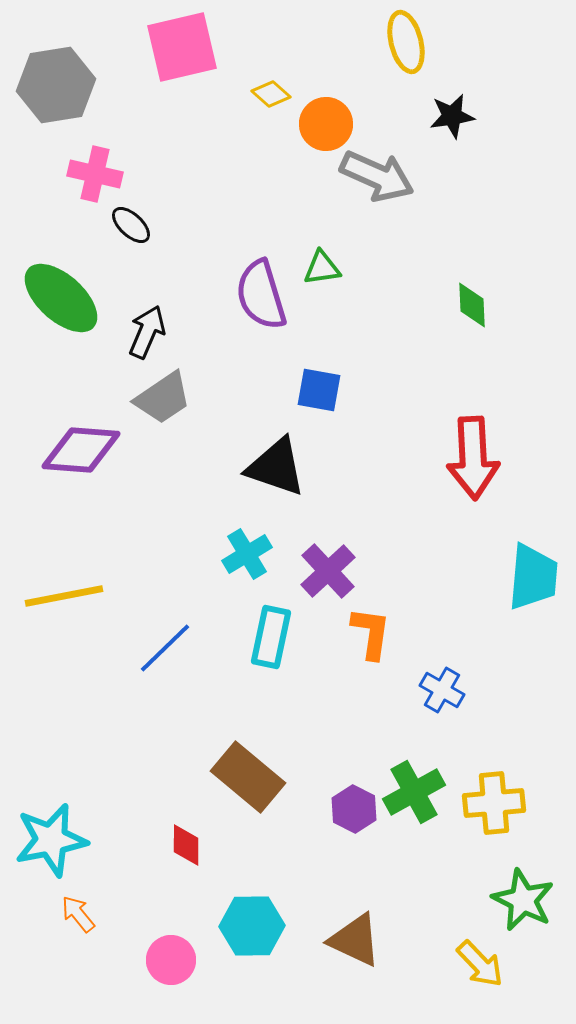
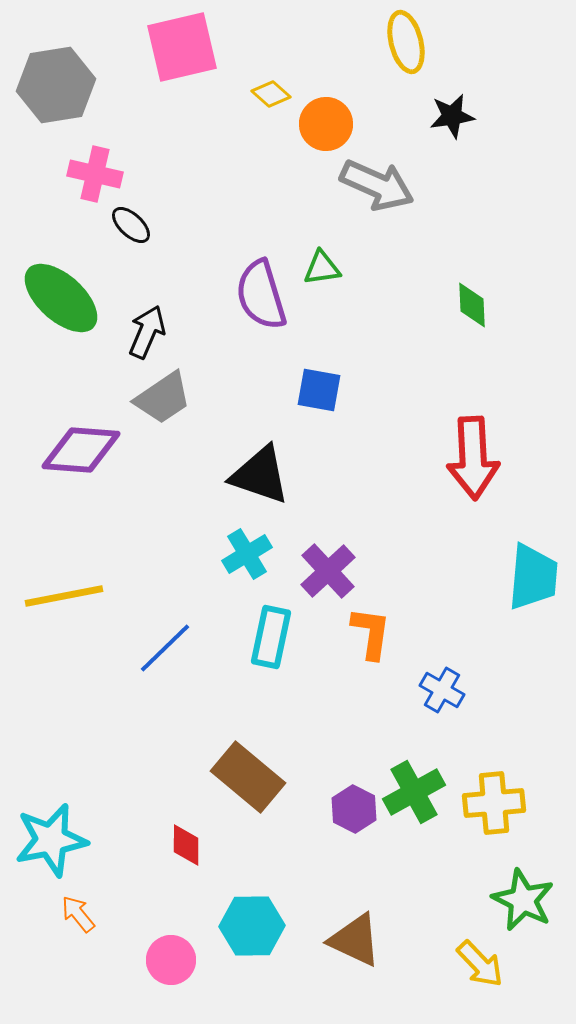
gray arrow: moved 9 px down
black triangle: moved 16 px left, 8 px down
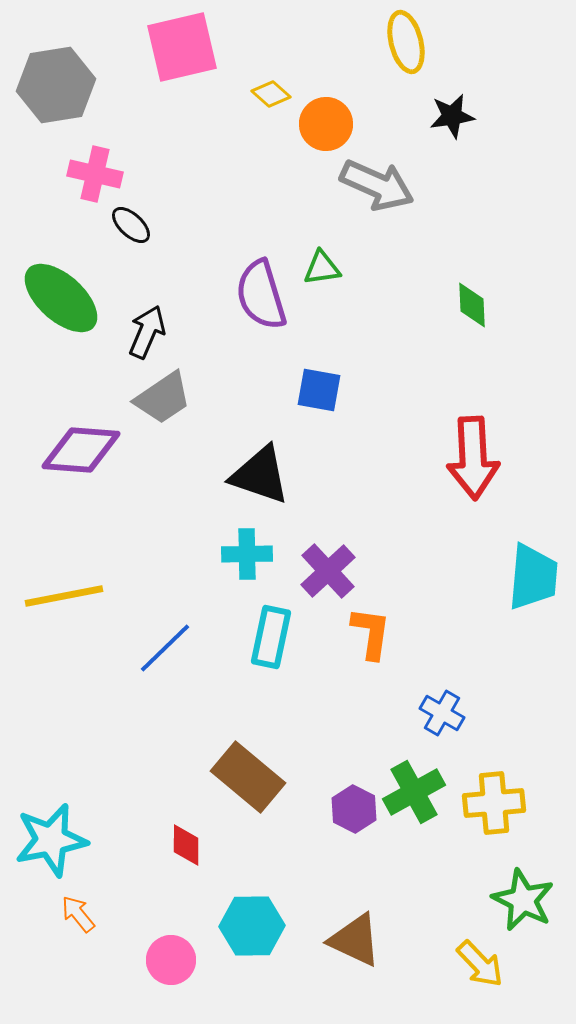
cyan cross: rotated 30 degrees clockwise
blue cross: moved 23 px down
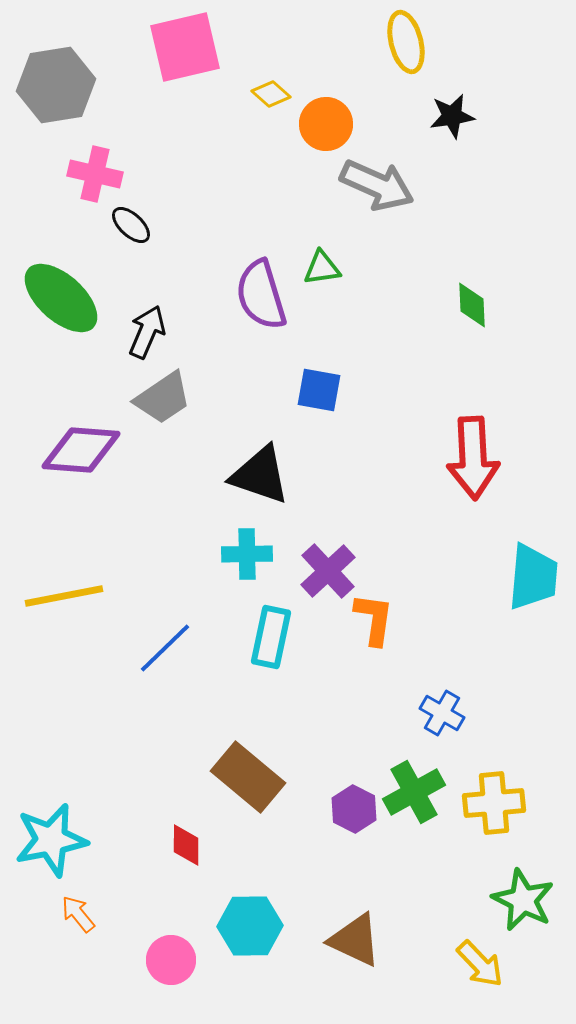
pink square: moved 3 px right
orange L-shape: moved 3 px right, 14 px up
cyan hexagon: moved 2 px left
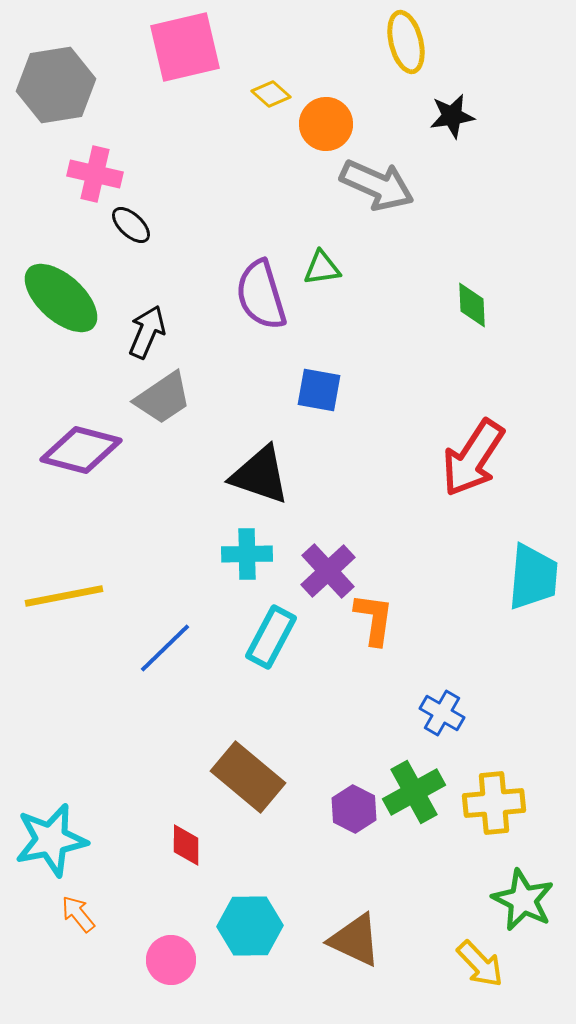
purple diamond: rotated 10 degrees clockwise
red arrow: rotated 36 degrees clockwise
cyan rectangle: rotated 16 degrees clockwise
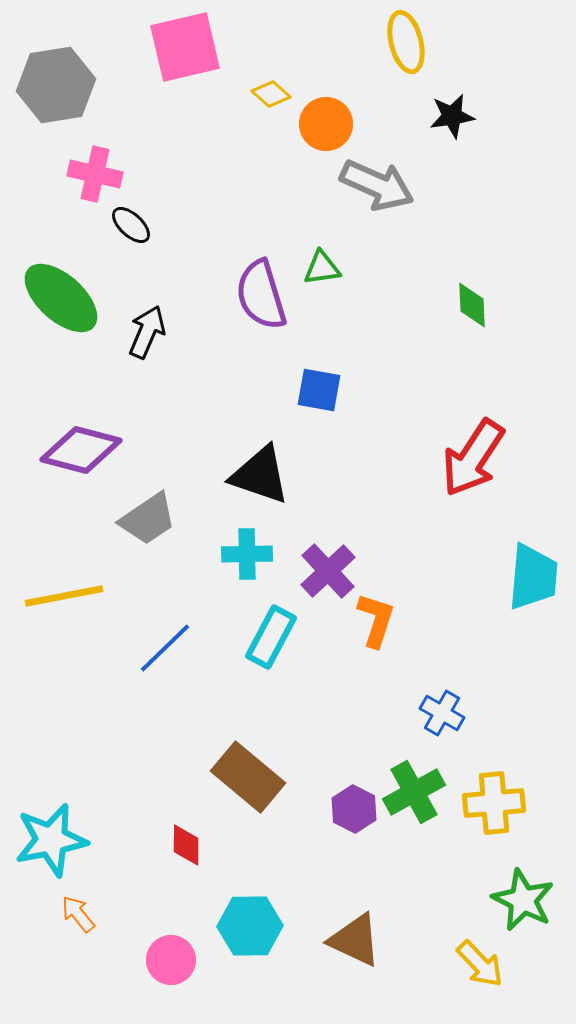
gray trapezoid: moved 15 px left, 121 px down
orange L-shape: moved 2 px right, 1 px down; rotated 10 degrees clockwise
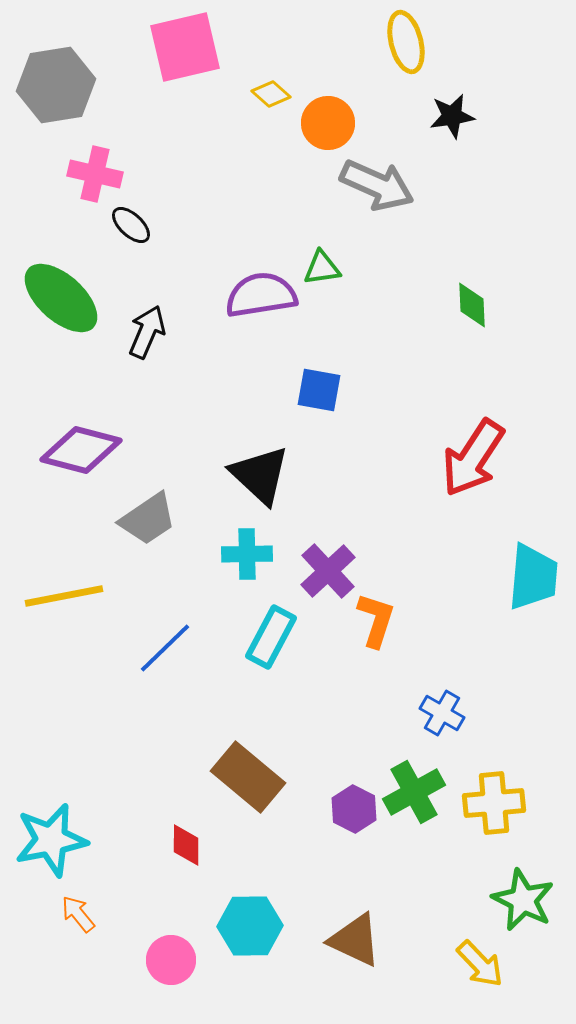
orange circle: moved 2 px right, 1 px up
purple semicircle: rotated 98 degrees clockwise
black triangle: rotated 24 degrees clockwise
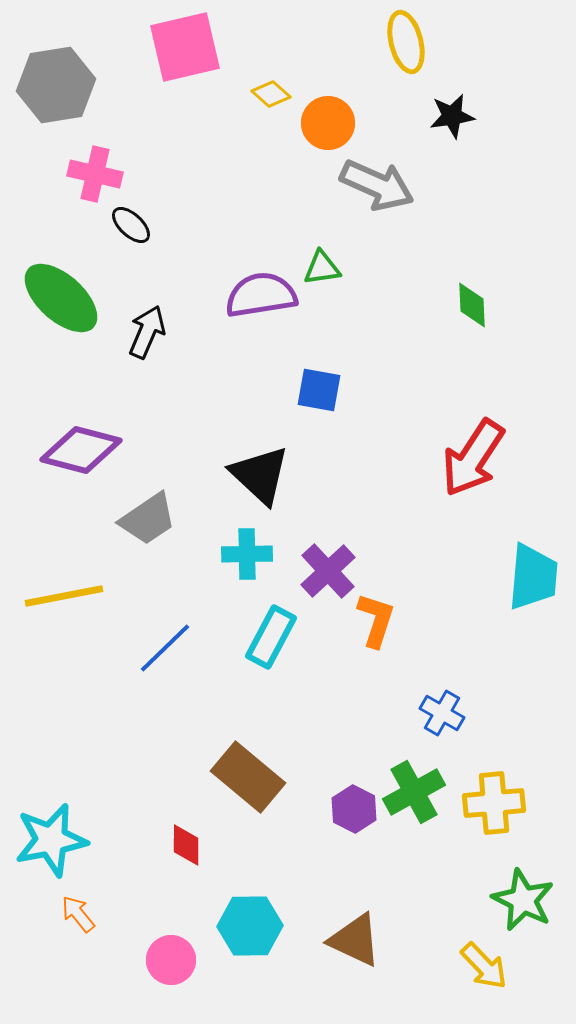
yellow arrow: moved 4 px right, 2 px down
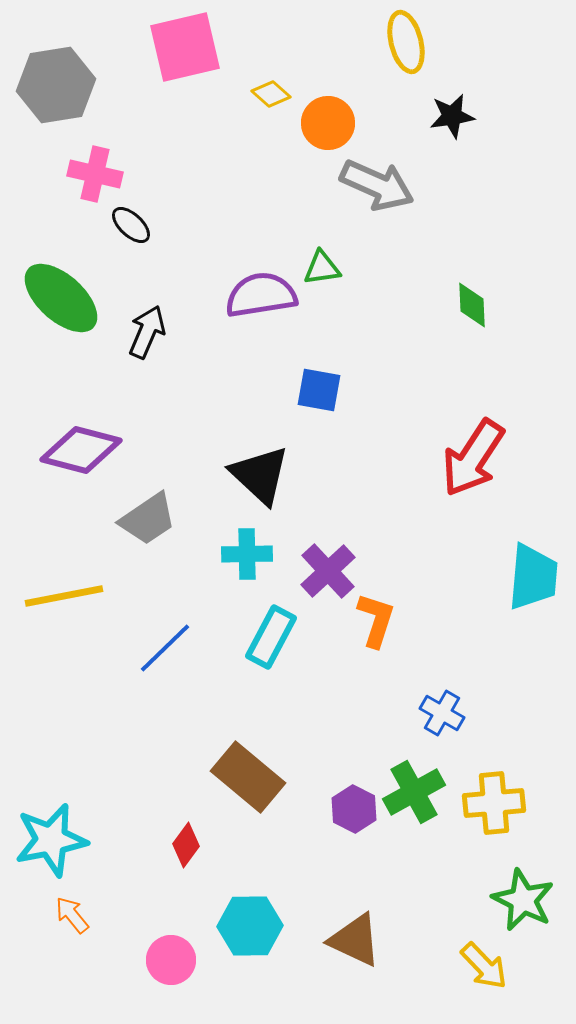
red diamond: rotated 36 degrees clockwise
orange arrow: moved 6 px left, 1 px down
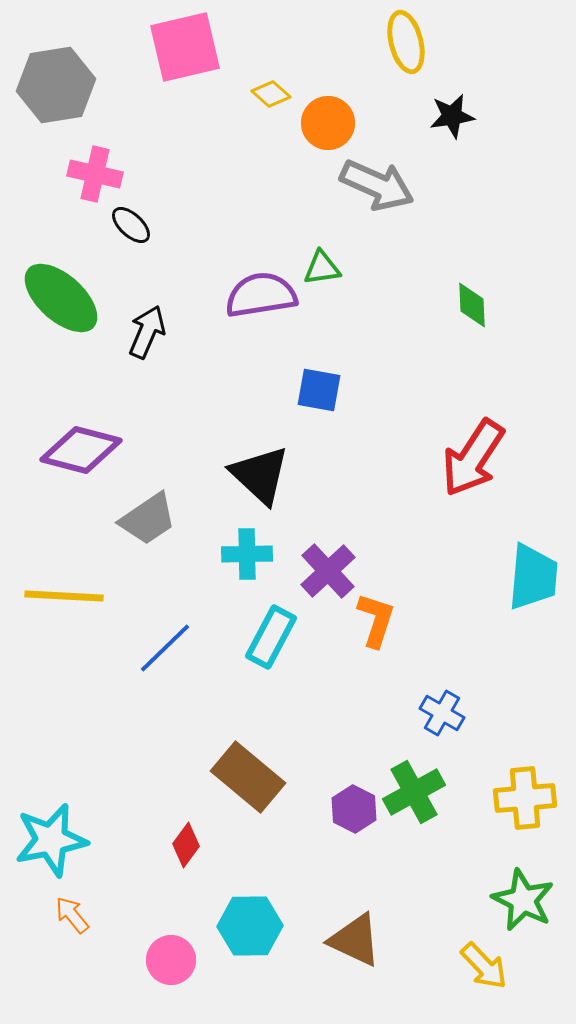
yellow line: rotated 14 degrees clockwise
yellow cross: moved 31 px right, 5 px up
